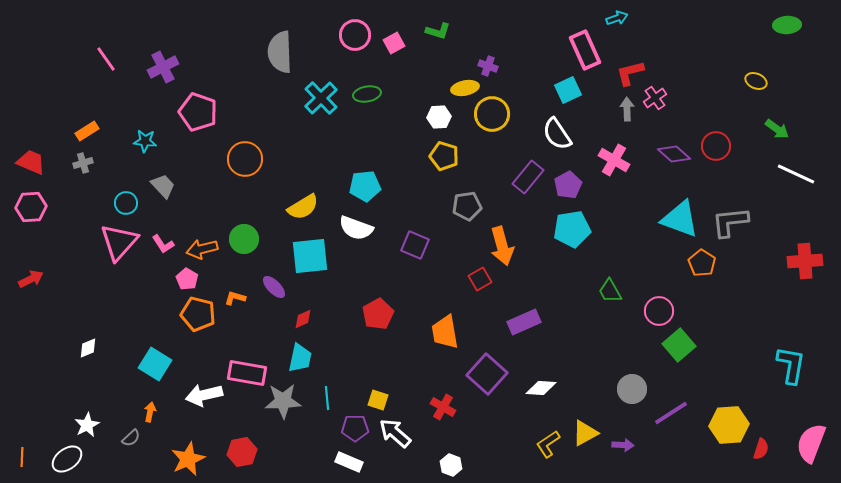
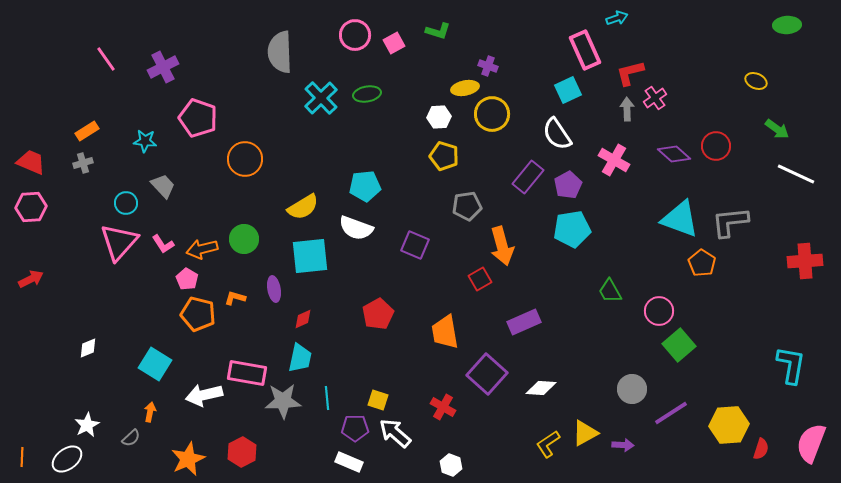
pink pentagon at (198, 112): moved 6 px down
purple ellipse at (274, 287): moved 2 px down; rotated 35 degrees clockwise
red hexagon at (242, 452): rotated 16 degrees counterclockwise
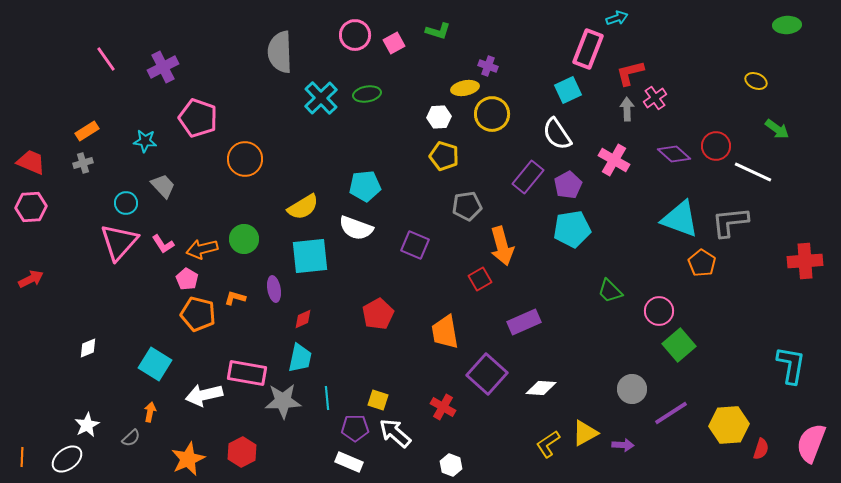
pink rectangle at (585, 50): moved 3 px right, 1 px up; rotated 45 degrees clockwise
white line at (796, 174): moved 43 px left, 2 px up
green trapezoid at (610, 291): rotated 16 degrees counterclockwise
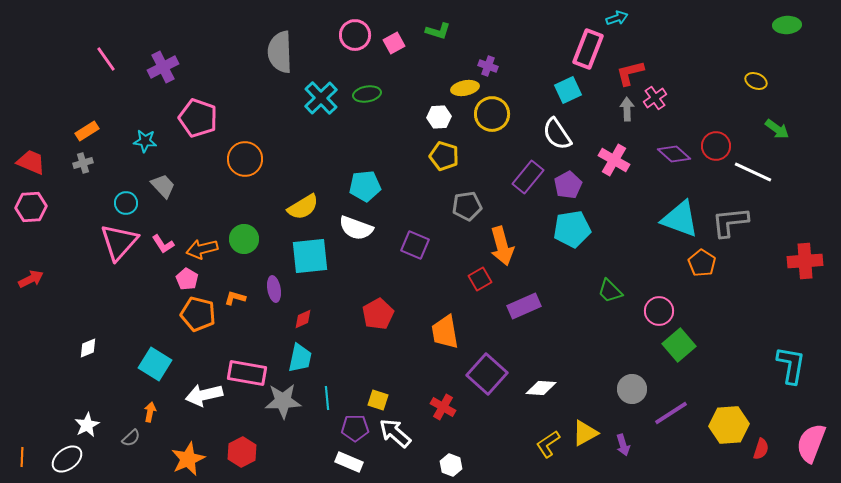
purple rectangle at (524, 322): moved 16 px up
purple arrow at (623, 445): rotated 70 degrees clockwise
